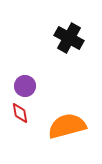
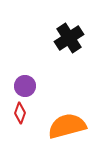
black cross: rotated 28 degrees clockwise
red diamond: rotated 30 degrees clockwise
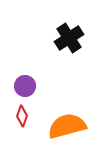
red diamond: moved 2 px right, 3 px down
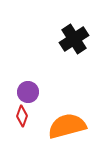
black cross: moved 5 px right, 1 px down
purple circle: moved 3 px right, 6 px down
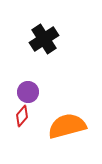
black cross: moved 30 px left
red diamond: rotated 20 degrees clockwise
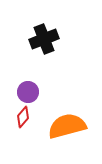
black cross: rotated 12 degrees clockwise
red diamond: moved 1 px right, 1 px down
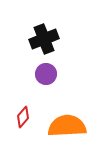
purple circle: moved 18 px right, 18 px up
orange semicircle: rotated 12 degrees clockwise
